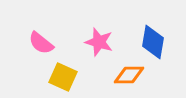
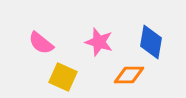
blue diamond: moved 2 px left
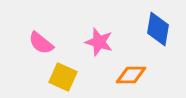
blue diamond: moved 7 px right, 13 px up
orange diamond: moved 2 px right
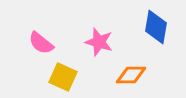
blue diamond: moved 2 px left, 2 px up
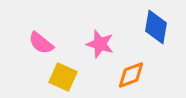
pink star: moved 1 px right, 2 px down
orange diamond: rotated 20 degrees counterclockwise
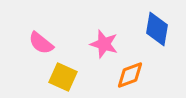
blue diamond: moved 1 px right, 2 px down
pink star: moved 4 px right
orange diamond: moved 1 px left
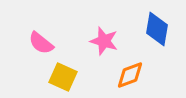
pink star: moved 3 px up
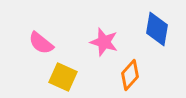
pink star: moved 1 px down
orange diamond: rotated 28 degrees counterclockwise
